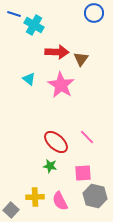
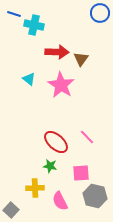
blue circle: moved 6 px right
cyan cross: rotated 18 degrees counterclockwise
pink square: moved 2 px left
yellow cross: moved 9 px up
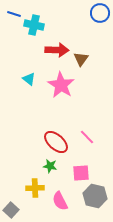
red arrow: moved 2 px up
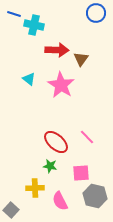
blue circle: moved 4 px left
